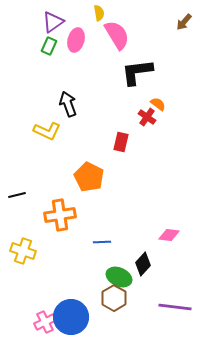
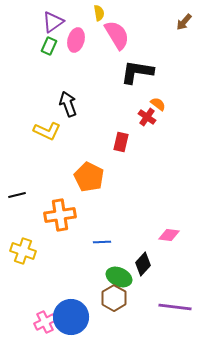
black L-shape: rotated 16 degrees clockwise
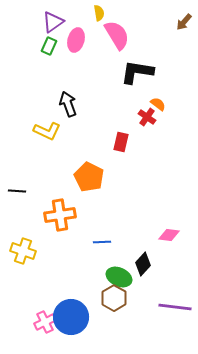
black line: moved 4 px up; rotated 18 degrees clockwise
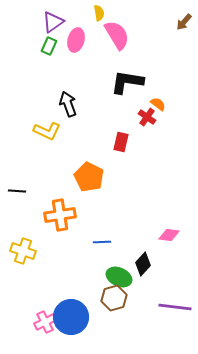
black L-shape: moved 10 px left, 10 px down
brown hexagon: rotated 15 degrees clockwise
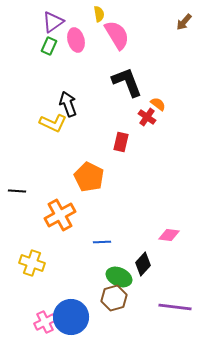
yellow semicircle: moved 1 px down
pink ellipse: rotated 30 degrees counterclockwise
black L-shape: rotated 60 degrees clockwise
yellow L-shape: moved 6 px right, 8 px up
orange cross: rotated 20 degrees counterclockwise
yellow cross: moved 9 px right, 12 px down
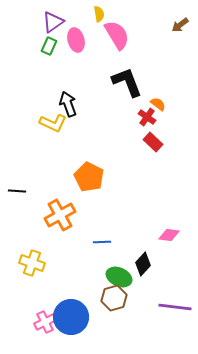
brown arrow: moved 4 px left, 3 px down; rotated 12 degrees clockwise
red rectangle: moved 32 px right; rotated 60 degrees counterclockwise
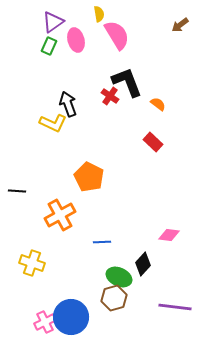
red cross: moved 37 px left, 21 px up
